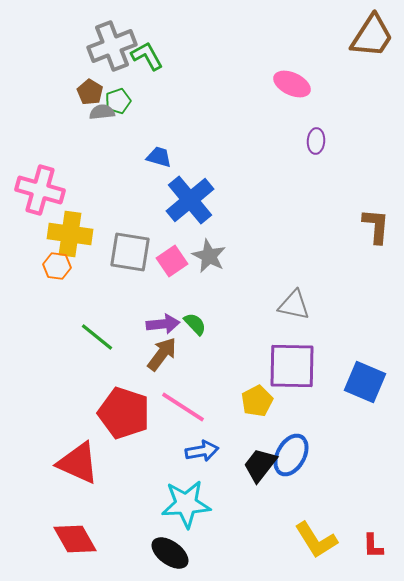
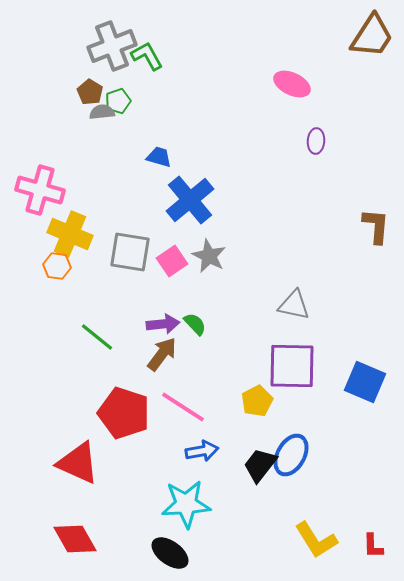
yellow cross: rotated 15 degrees clockwise
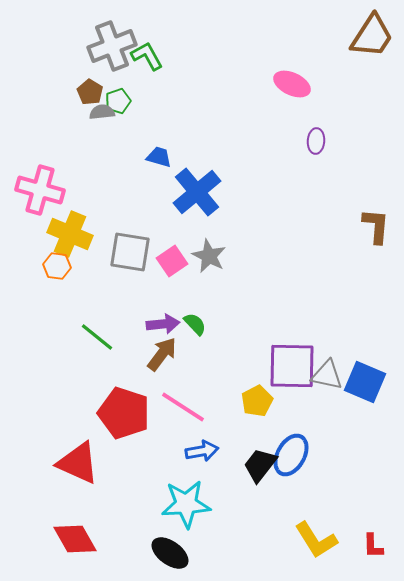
blue cross: moved 7 px right, 8 px up
gray triangle: moved 33 px right, 70 px down
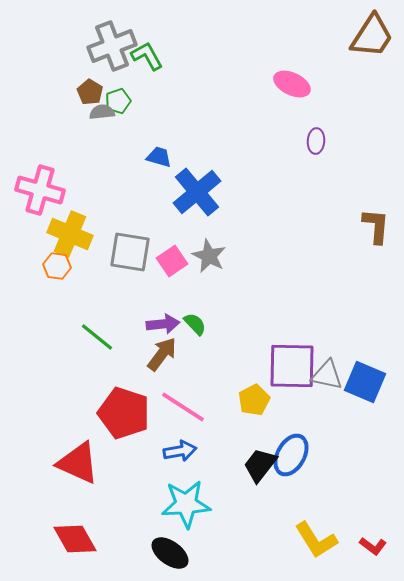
yellow pentagon: moved 3 px left, 1 px up
blue arrow: moved 22 px left
red L-shape: rotated 52 degrees counterclockwise
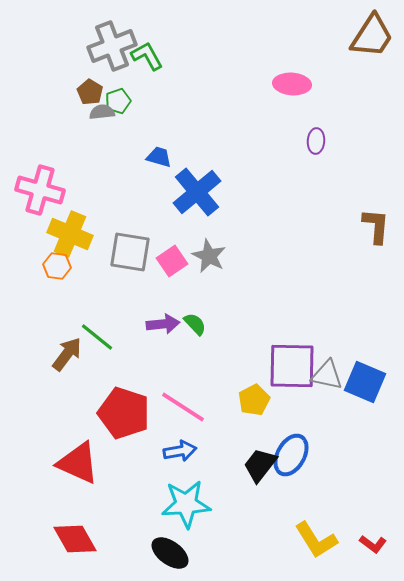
pink ellipse: rotated 21 degrees counterclockwise
brown arrow: moved 95 px left
red L-shape: moved 2 px up
